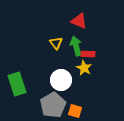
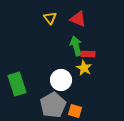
red triangle: moved 1 px left, 2 px up
yellow triangle: moved 6 px left, 25 px up
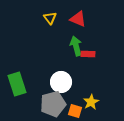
yellow star: moved 7 px right, 34 px down; rotated 14 degrees clockwise
white circle: moved 2 px down
gray pentagon: moved 1 px up; rotated 15 degrees clockwise
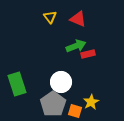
yellow triangle: moved 1 px up
green arrow: rotated 84 degrees clockwise
red rectangle: rotated 16 degrees counterclockwise
gray pentagon: rotated 20 degrees counterclockwise
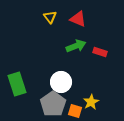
red rectangle: moved 12 px right, 2 px up; rotated 32 degrees clockwise
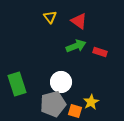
red triangle: moved 1 px right, 2 px down; rotated 12 degrees clockwise
gray pentagon: rotated 20 degrees clockwise
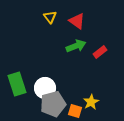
red triangle: moved 2 px left
red rectangle: rotated 56 degrees counterclockwise
white circle: moved 16 px left, 6 px down
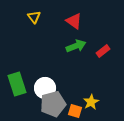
yellow triangle: moved 16 px left
red triangle: moved 3 px left
red rectangle: moved 3 px right, 1 px up
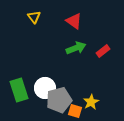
green arrow: moved 2 px down
green rectangle: moved 2 px right, 6 px down
gray pentagon: moved 6 px right, 4 px up
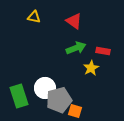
yellow triangle: rotated 40 degrees counterclockwise
red rectangle: rotated 48 degrees clockwise
green rectangle: moved 6 px down
yellow star: moved 34 px up
